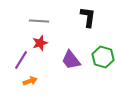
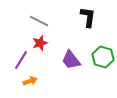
gray line: rotated 24 degrees clockwise
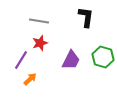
black L-shape: moved 2 px left
gray line: rotated 18 degrees counterclockwise
purple trapezoid: rotated 115 degrees counterclockwise
orange arrow: moved 2 px up; rotated 24 degrees counterclockwise
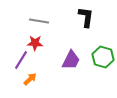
red star: moved 5 px left; rotated 21 degrees clockwise
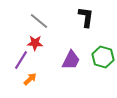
gray line: rotated 30 degrees clockwise
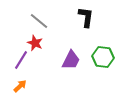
red star: rotated 21 degrees clockwise
green hexagon: rotated 10 degrees counterclockwise
orange arrow: moved 10 px left, 7 px down
